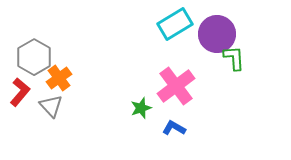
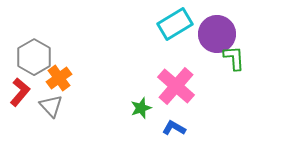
pink cross: rotated 12 degrees counterclockwise
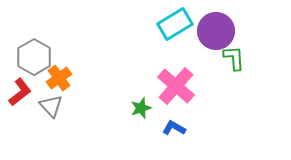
purple circle: moved 1 px left, 3 px up
red L-shape: rotated 12 degrees clockwise
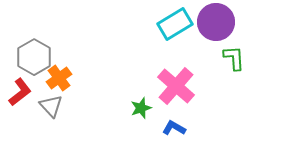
purple circle: moved 9 px up
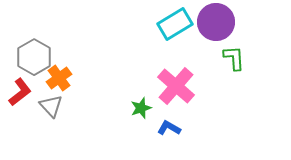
blue L-shape: moved 5 px left
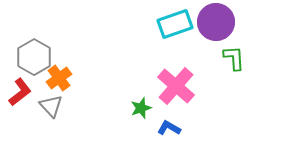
cyan rectangle: rotated 12 degrees clockwise
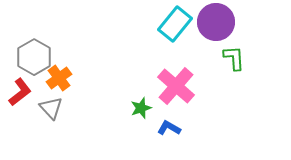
cyan rectangle: rotated 32 degrees counterclockwise
gray triangle: moved 2 px down
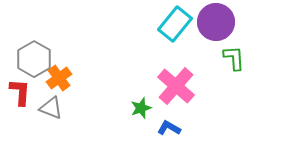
gray hexagon: moved 2 px down
red L-shape: rotated 48 degrees counterclockwise
gray triangle: rotated 25 degrees counterclockwise
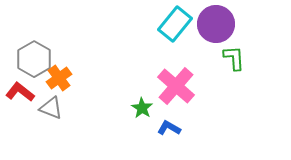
purple circle: moved 2 px down
red L-shape: rotated 56 degrees counterclockwise
green star: moved 1 px right; rotated 20 degrees counterclockwise
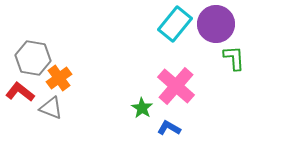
gray hexagon: moved 1 px left, 1 px up; rotated 20 degrees counterclockwise
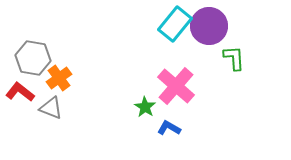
purple circle: moved 7 px left, 2 px down
green star: moved 3 px right, 1 px up
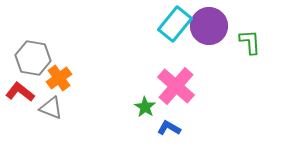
green L-shape: moved 16 px right, 16 px up
